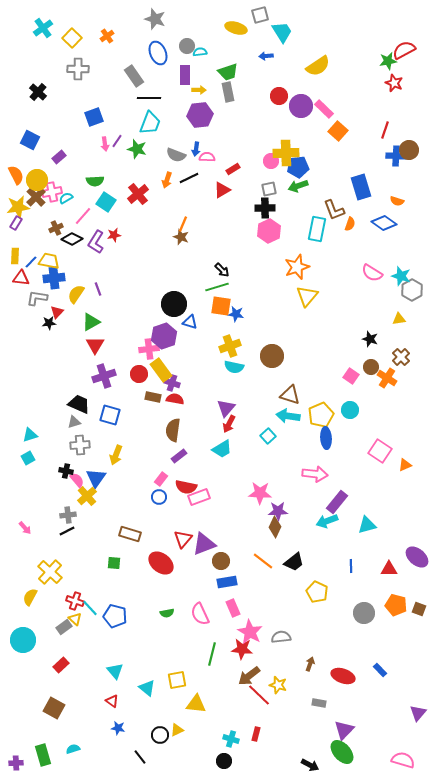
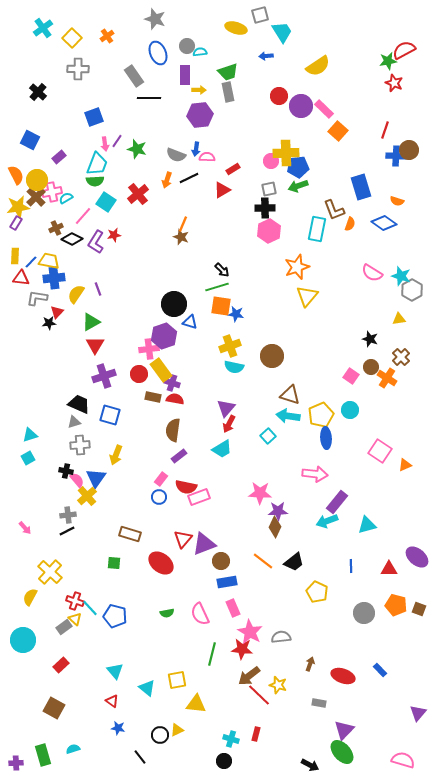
cyan trapezoid at (150, 123): moved 53 px left, 41 px down
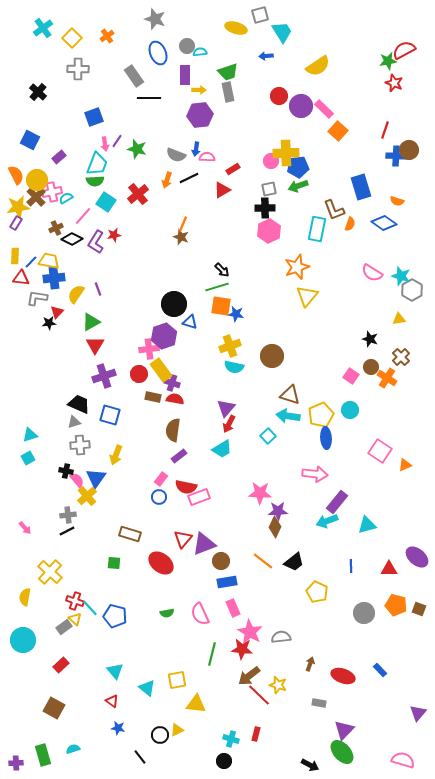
yellow semicircle at (30, 597): moved 5 px left; rotated 18 degrees counterclockwise
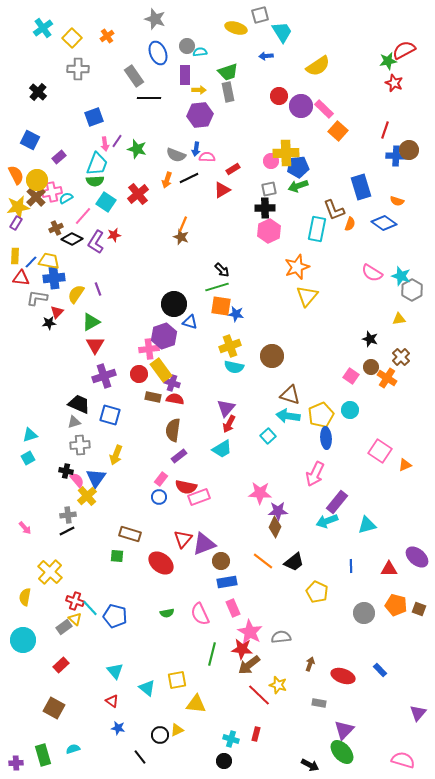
pink arrow at (315, 474): rotated 110 degrees clockwise
green square at (114, 563): moved 3 px right, 7 px up
brown arrow at (249, 676): moved 11 px up
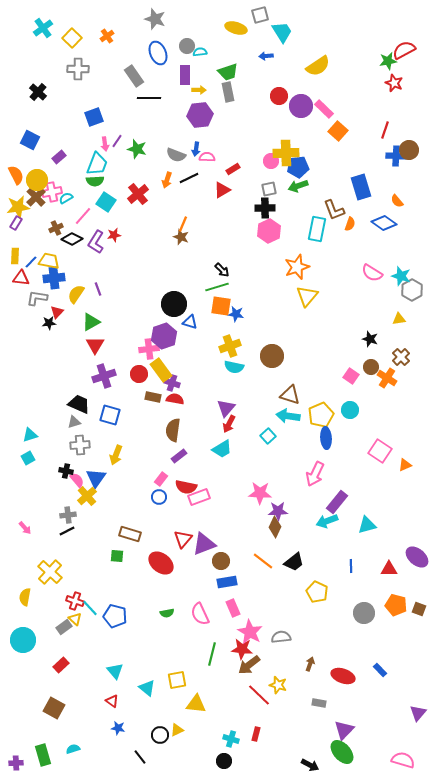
orange semicircle at (397, 201): rotated 32 degrees clockwise
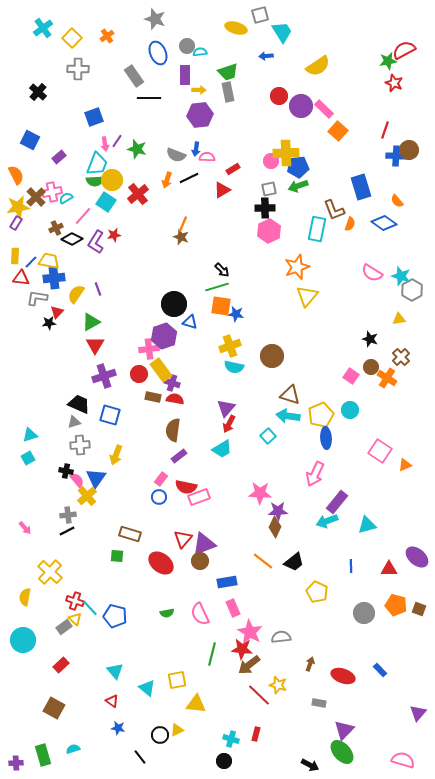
yellow circle at (37, 180): moved 75 px right
brown circle at (221, 561): moved 21 px left
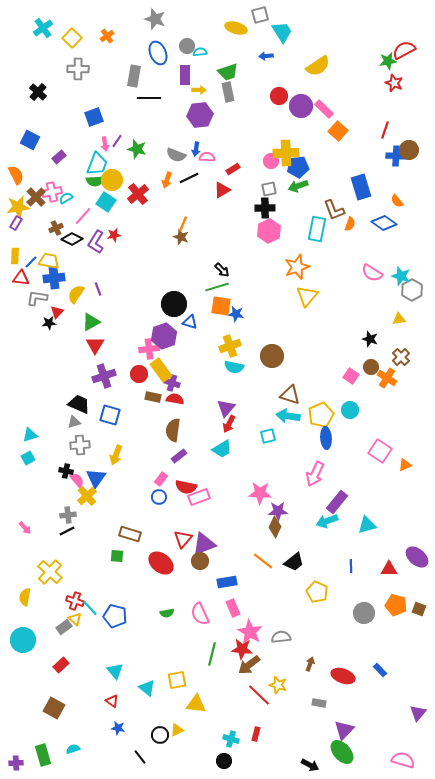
gray rectangle at (134, 76): rotated 45 degrees clockwise
cyan square at (268, 436): rotated 28 degrees clockwise
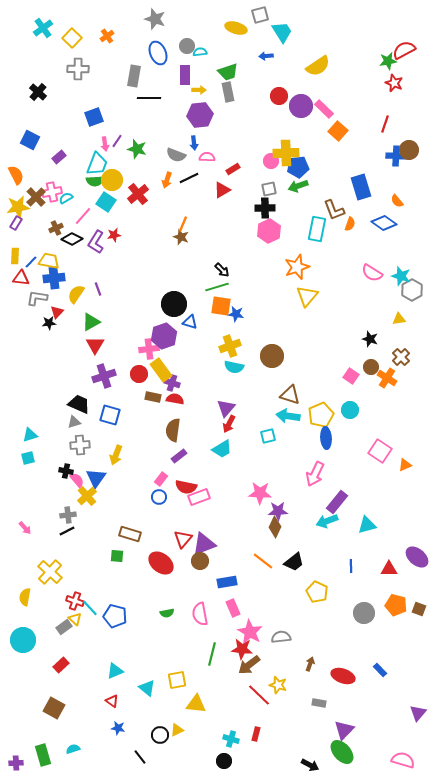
red line at (385, 130): moved 6 px up
blue arrow at (196, 149): moved 2 px left, 6 px up; rotated 16 degrees counterclockwise
cyan square at (28, 458): rotated 16 degrees clockwise
pink semicircle at (200, 614): rotated 15 degrees clockwise
cyan triangle at (115, 671): rotated 48 degrees clockwise
